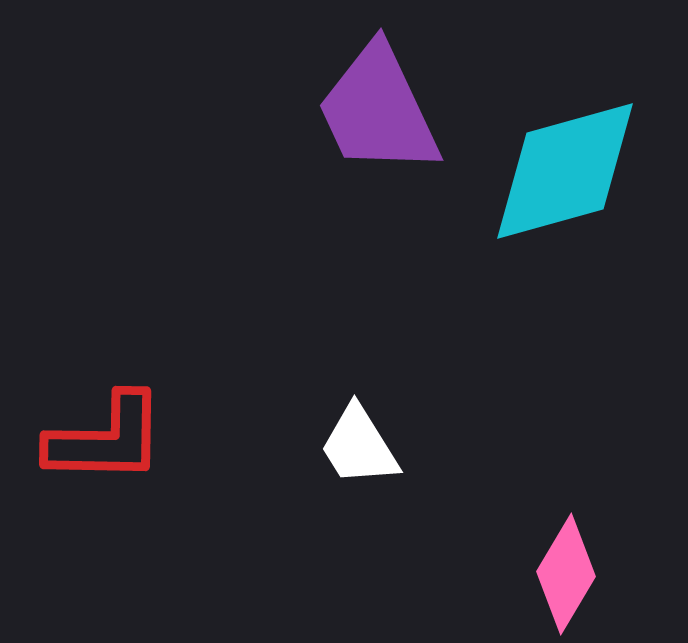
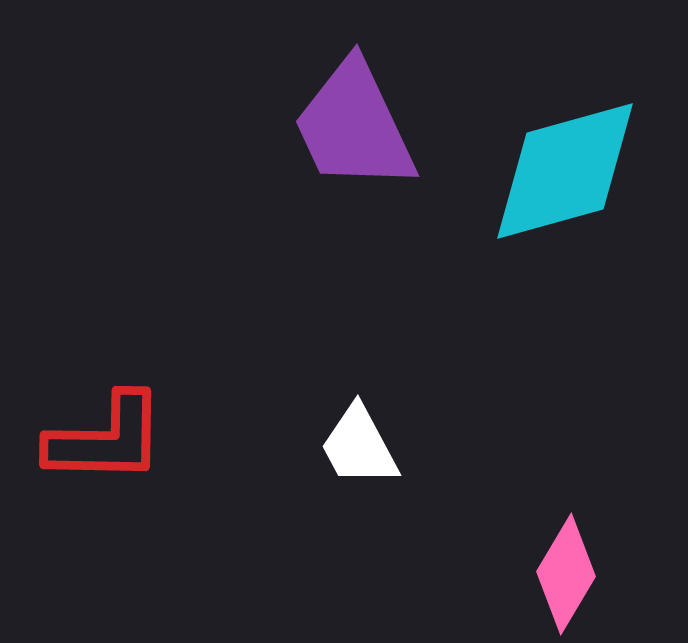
purple trapezoid: moved 24 px left, 16 px down
white trapezoid: rotated 4 degrees clockwise
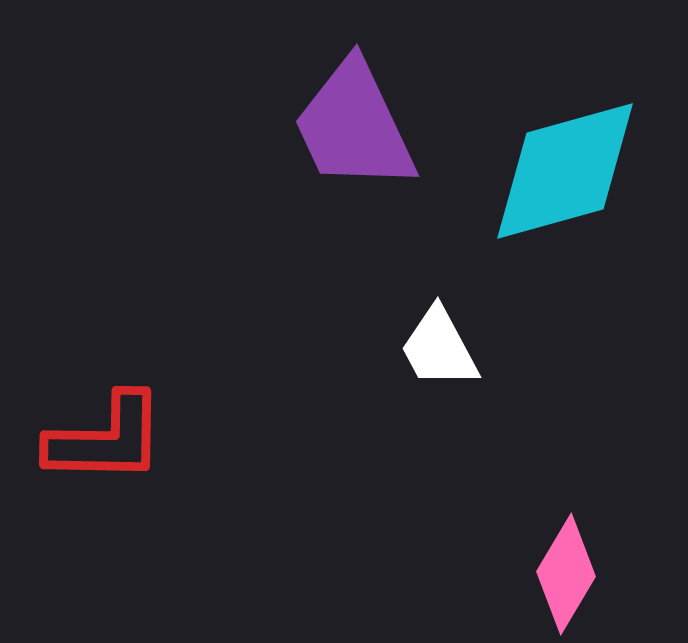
white trapezoid: moved 80 px right, 98 px up
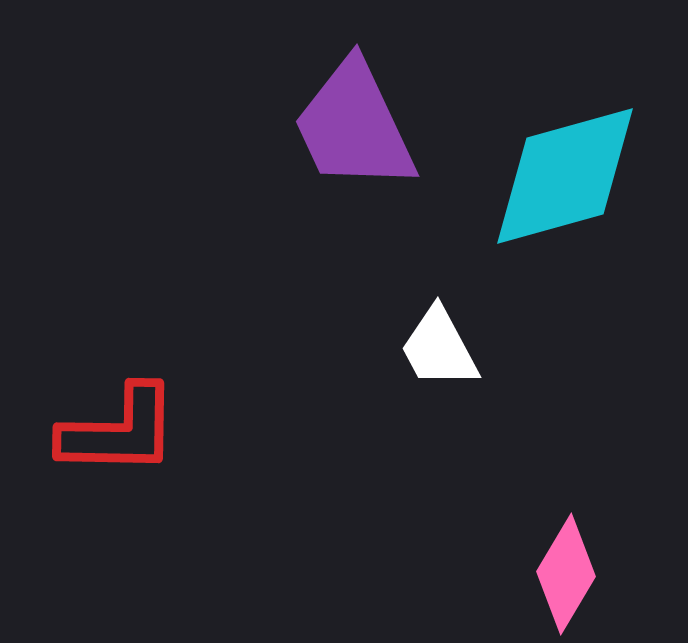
cyan diamond: moved 5 px down
red L-shape: moved 13 px right, 8 px up
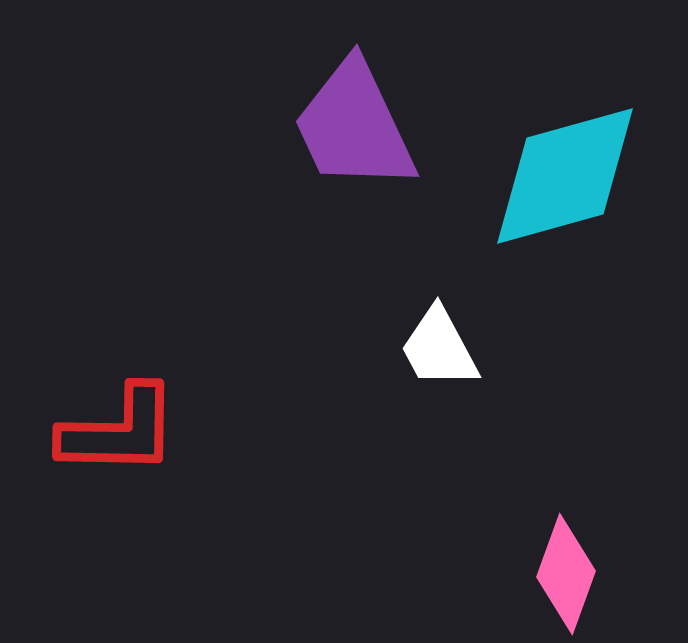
pink diamond: rotated 11 degrees counterclockwise
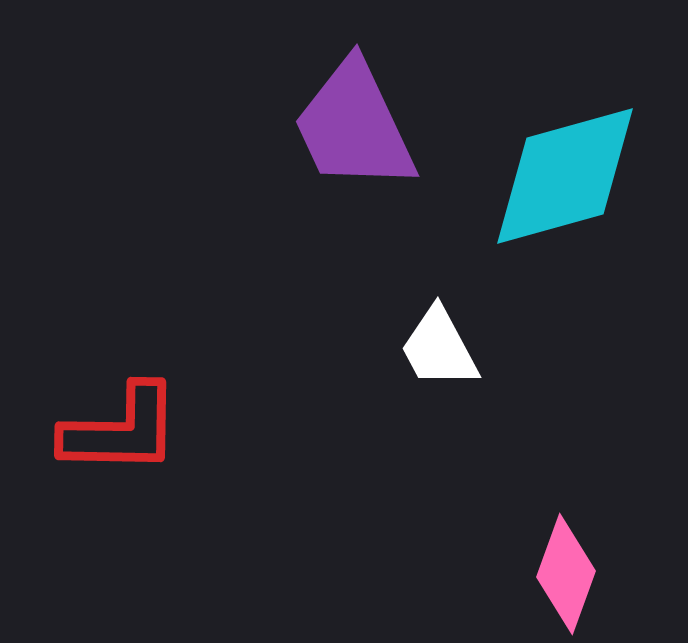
red L-shape: moved 2 px right, 1 px up
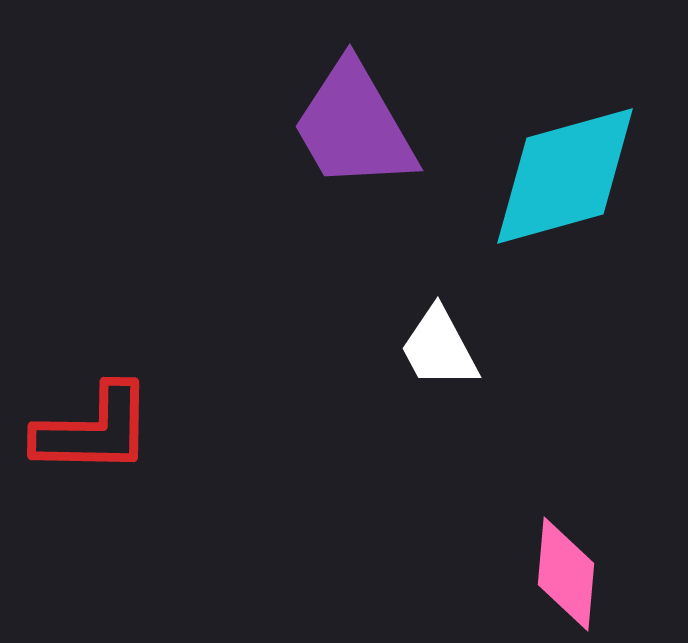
purple trapezoid: rotated 5 degrees counterclockwise
red L-shape: moved 27 px left
pink diamond: rotated 15 degrees counterclockwise
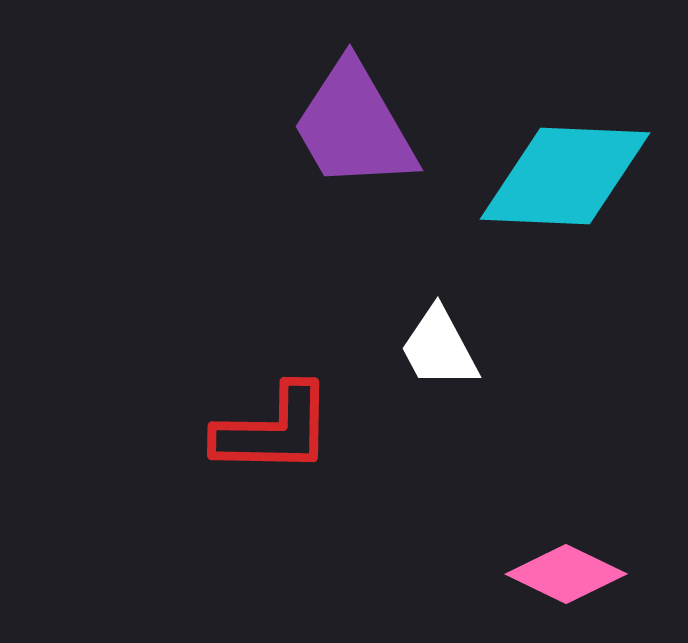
cyan diamond: rotated 18 degrees clockwise
red L-shape: moved 180 px right
pink diamond: rotated 69 degrees counterclockwise
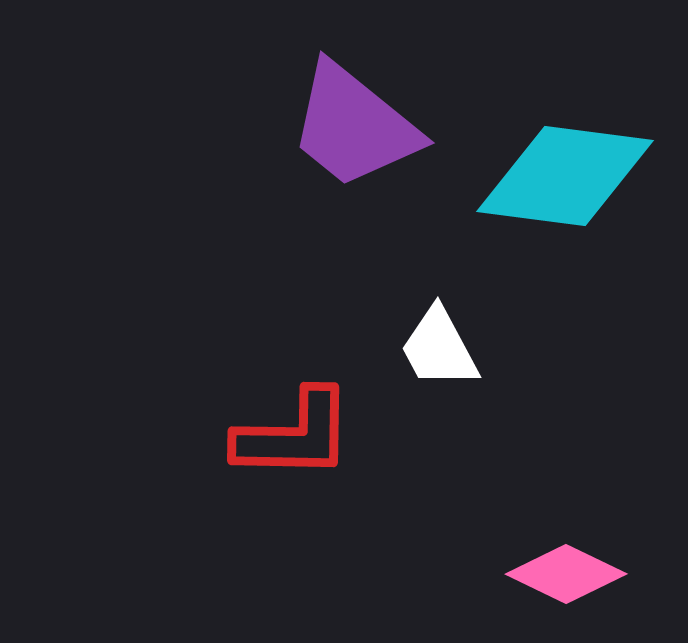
purple trapezoid: rotated 21 degrees counterclockwise
cyan diamond: rotated 5 degrees clockwise
red L-shape: moved 20 px right, 5 px down
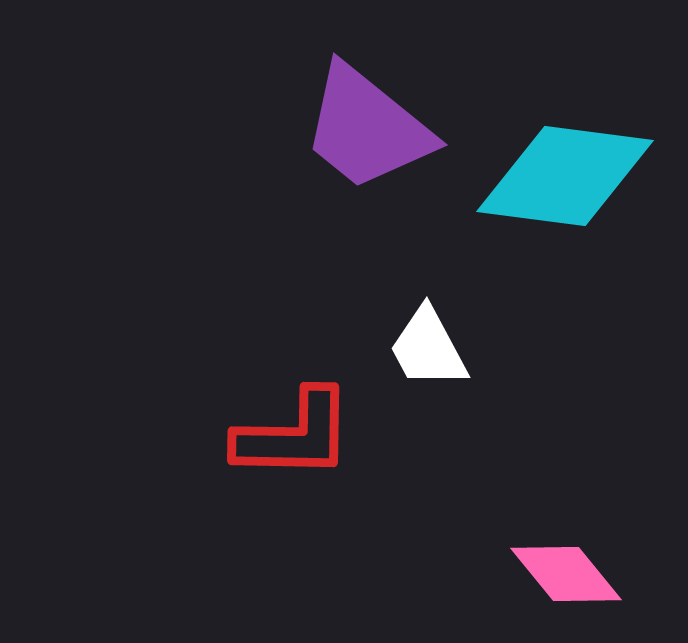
purple trapezoid: moved 13 px right, 2 px down
white trapezoid: moved 11 px left
pink diamond: rotated 25 degrees clockwise
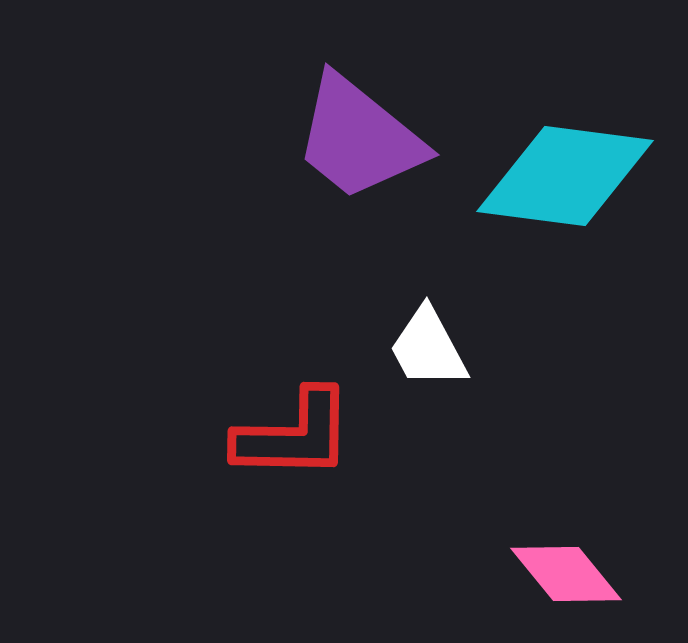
purple trapezoid: moved 8 px left, 10 px down
